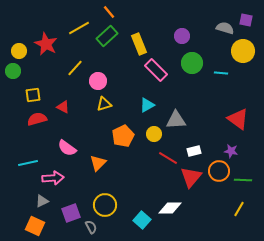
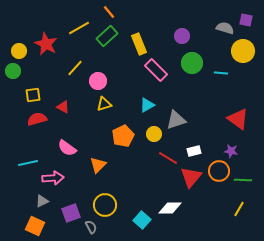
gray triangle at (176, 120): rotated 15 degrees counterclockwise
orange triangle at (98, 163): moved 2 px down
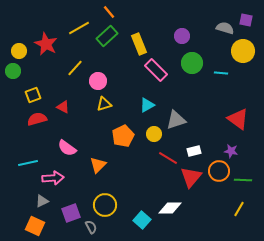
yellow square at (33, 95): rotated 14 degrees counterclockwise
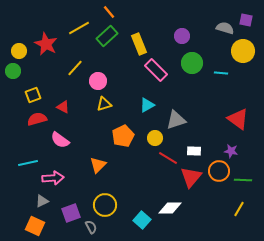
yellow circle at (154, 134): moved 1 px right, 4 px down
pink semicircle at (67, 148): moved 7 px left, 8 px up
white rectangle at (194, 151): rotated 16 degrees clockwise
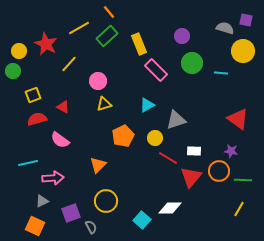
yellow line at (75, 68): moved 6 px left, 4 px up
yellow circle at (105, 205): moved 1 px right, 4 px up
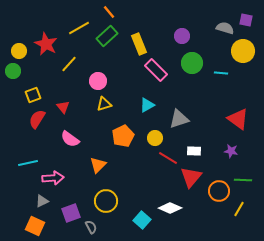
red triangle at (63, 107): rotated 24 degrees clockwise
red semicircle at (37, 119): rotated 42 degrees counterclockwise
gray triangle at (176, 120): moved 3 px right, 1 px up
pink semicircle at (60, 140): moved 10 px right, 1 px up
orange circle at (219, 171): moved 20 px down
white diamond at (170, 208): rotated 25 degrees clockwise
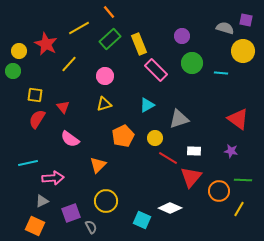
green rectangle at (107, 36): moved 3 px right, 3 px down
pink circle at (98, 81): moved 7 px right, 5 px up
yellow square at (33, 95): moved 2 px right; rotated 28 degrees clockwise
cyan square at (142, 220): rotated 18 degrees counterclockwise
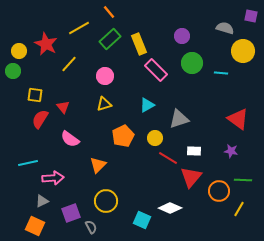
purple square at (246, 20): moved 5 px right, 4 px up
red semicircle at (37, 119): moved 3 px right
